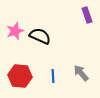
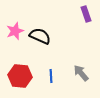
purple rectangle: moved 1 px left, 1 px up
blue line: moved 2 px left
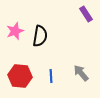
purple rectangle: rotated 14 degrees counterclockwise
black semicircle: rotated 75 degrees clockwise
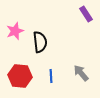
black semicircle: moved 6 px down; rotated 15 degrees counterclockwise
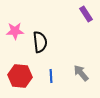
pink star: rotated 18 degrees clockwise
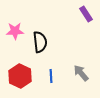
red hexagon: rotated 20 degrees clockwise
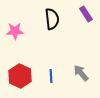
black semicircle: moved 12 px right, 23 px up
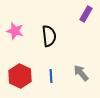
purple rectangle: rotated 63 degrees clockwise
black semicircle: moved 3 px left, 17 px down
pink star: rotated 18 degrees clockwise
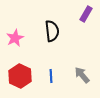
pink star: moved 7 px down; rotated 30 degrees clockwise
black semicircle: moved 3 px right, 5 px up
gray arrow: moved 1 px right, 2 px down
